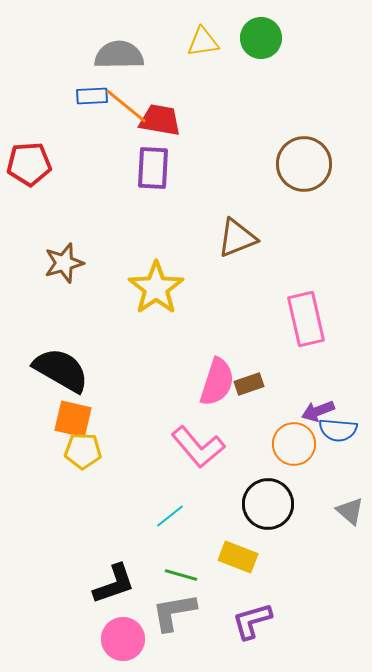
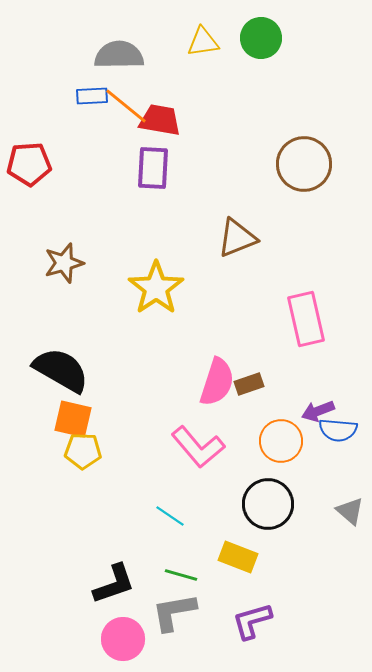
orange circle: moved 13 px left, 3 px up
cyan line: rotated 72 degrees clockwise
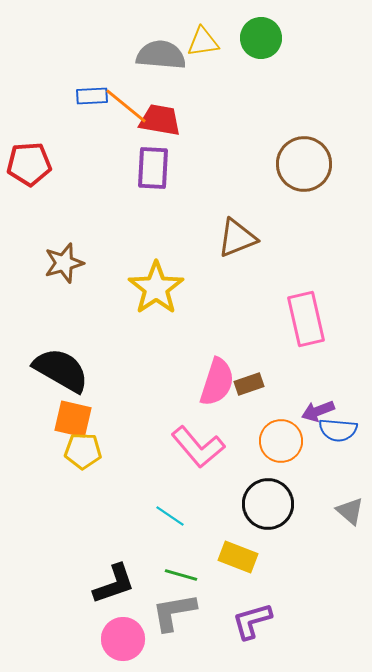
gray semicircle: moved 42 px right; rotated 6 degrees clockwise
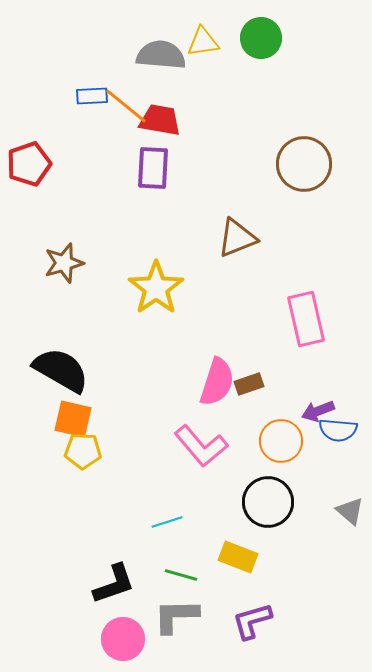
red pentagon: rotated 15 degrees counterclockwise
pink L-shape: moved 3 px right, 1 px up
black circle: moved 2 px up
cyan line: moved 3 px left, 6 px down; rotated 52 degrees counterclockwise
gray L-shape: moved 2 px right, 4 px down; rotated 9 degrees clockwise
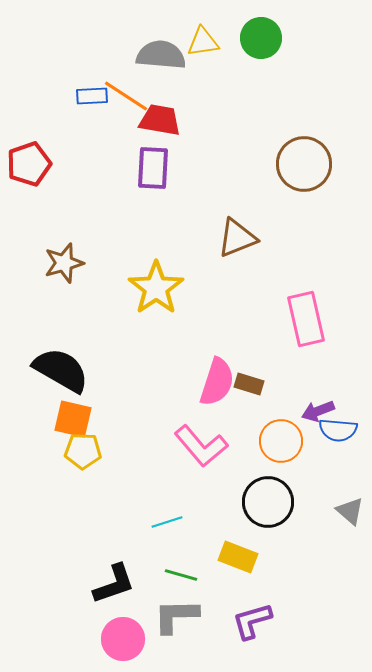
orange line: moved 10 px up; rotated 6 degrees counterclockwise
brown rectangle: rotated 36 degrees clockwise
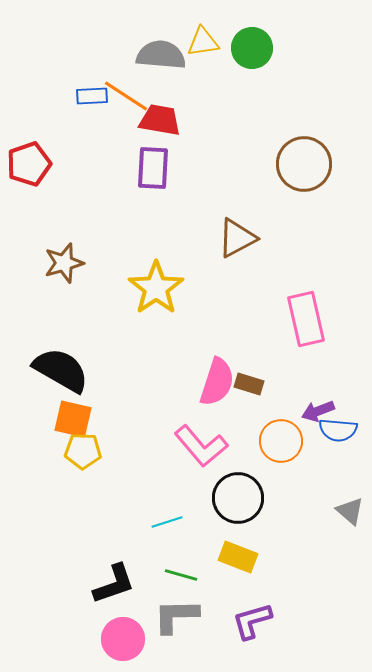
green circle: moved 9 px left, 10 px down
brown triangle: rotated 6 degrees counterclockwise
black circle: moved 30 px left, 4 px up
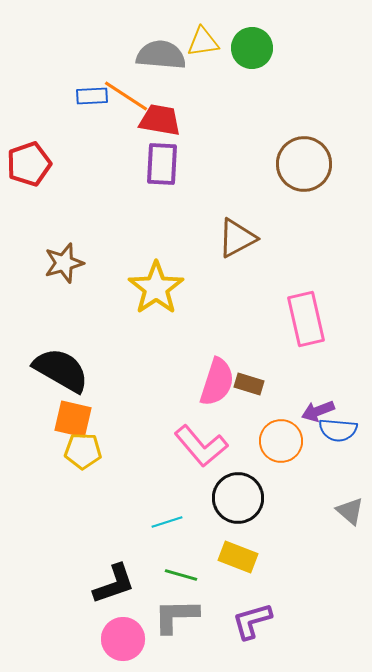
purple rectangle: moved 9 px right, 4 px up
